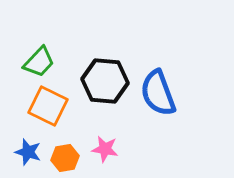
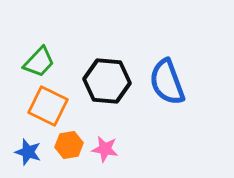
black hexagon: moved 2 px right
blue semicircle: moved 9 px right, 11 px up
orange hexagon: moved 4 px right, 13 px up
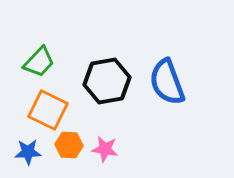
black hexagon: rotated 15 degrees counterclockwise
orange square: moved 4 px down
orange hexagon: rotated 12 degrees clockwise
blue star: rotated 20 degrees counterclockwise
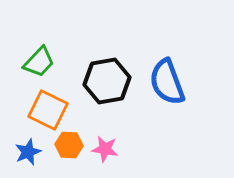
blue star: rotated 20 degrees counterclockwise
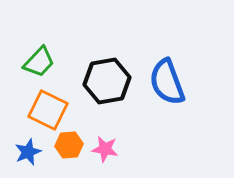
orange hexagon: rotated 8 degrees counterclockwise
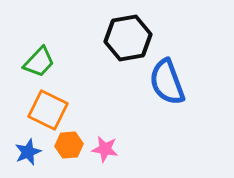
black hexagon: moved 21 px right, 43 px up
